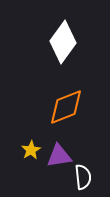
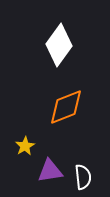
white diamond: moved 4 px left, 3 px down
yellow star: moved 6 px left, 4 px up
purple triangle: moved 9 px left, 15 px down
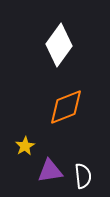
white semicircle: moved 1 px up
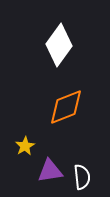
white semicircle: moved 1 px left, 1 px down
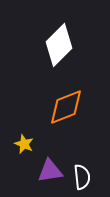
white diamond: rotated 9 degrees clockwise
yellow star: moved 1 px left, 2 px up; rotated 18 degrees counterclockwise
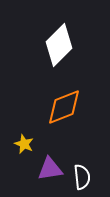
orange diamond: moved 2 px left
purple triangle: moved 2 px up
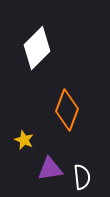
white diamond: moved 22 px left, 3 px down
orange diamond: moved 3 px right, 3 px down; rotated 48 degrees counterclockwise
yellow star: moved 4 px up
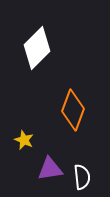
orange diamond: moved 6 px right
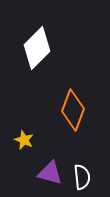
purple triangle: moved 4 px down; rotated 24 degrees clockwise
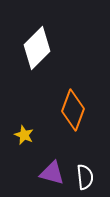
yellow star: moved 5 px up
purple triangle: moved 2 px right
white semicircle: moved 3 px right
